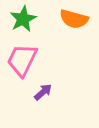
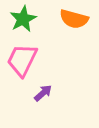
purple arrow: moved 1 px down
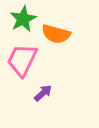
orange semicircle: moved 18 px left, 15 px down
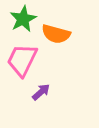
purple arrow: moved 2 px left, 1 px up
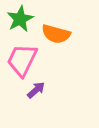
green star: moved 3 px left
purple arrow: moved 5 px left, 2 px up
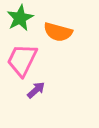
green star: moved 1 px up
orange semicircle: moved 2 px right, 2 px up
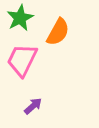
orange semicircle: rotated 76 degrees counterclockwise
purple arrow: moved 3 px left, 16 px down
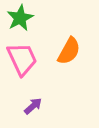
orange semicircle: moved 11 px right, 19 px down
pink trapezoid: moved 1 px up; rotated 129 degrees clockwise
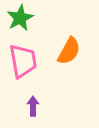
pink trapezoid: moved 1 px right, 2 px down; rotated 15 degrees clockwise
purple arrow: rotated 48 degrees counterclockwise
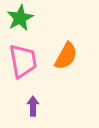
orange semicircle: moved 3 px left, 5 px down
